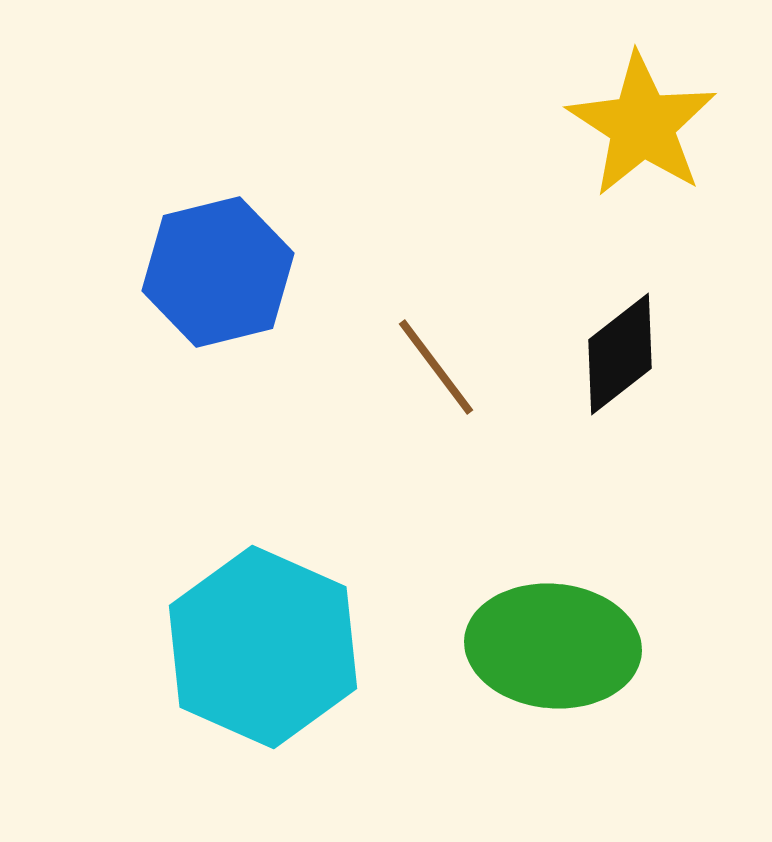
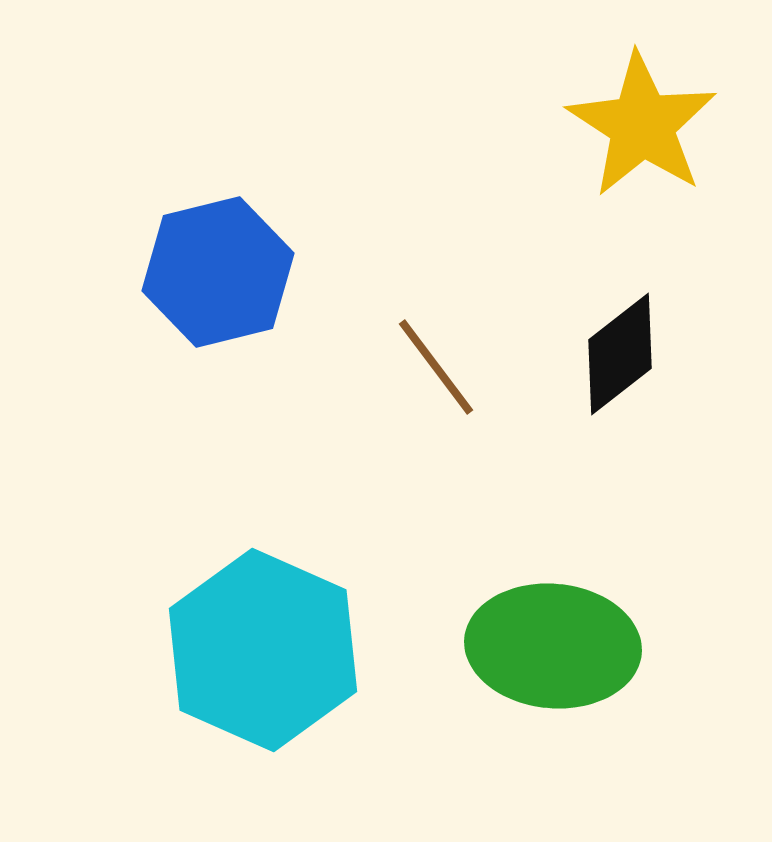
cyan hexagon: moved 3 px down
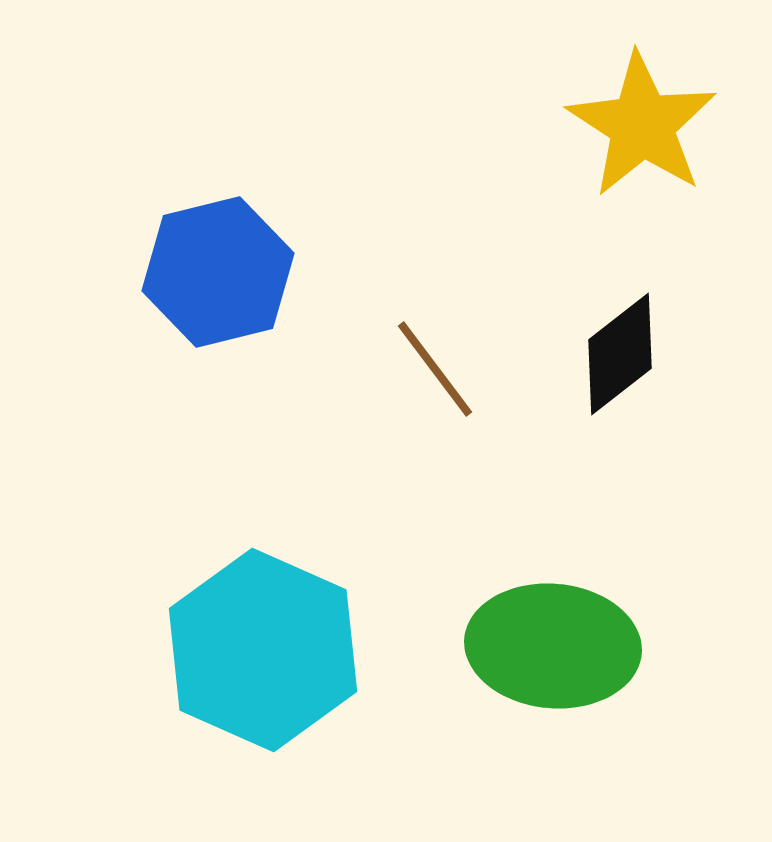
brown line: moved 1 px left, 2 px down
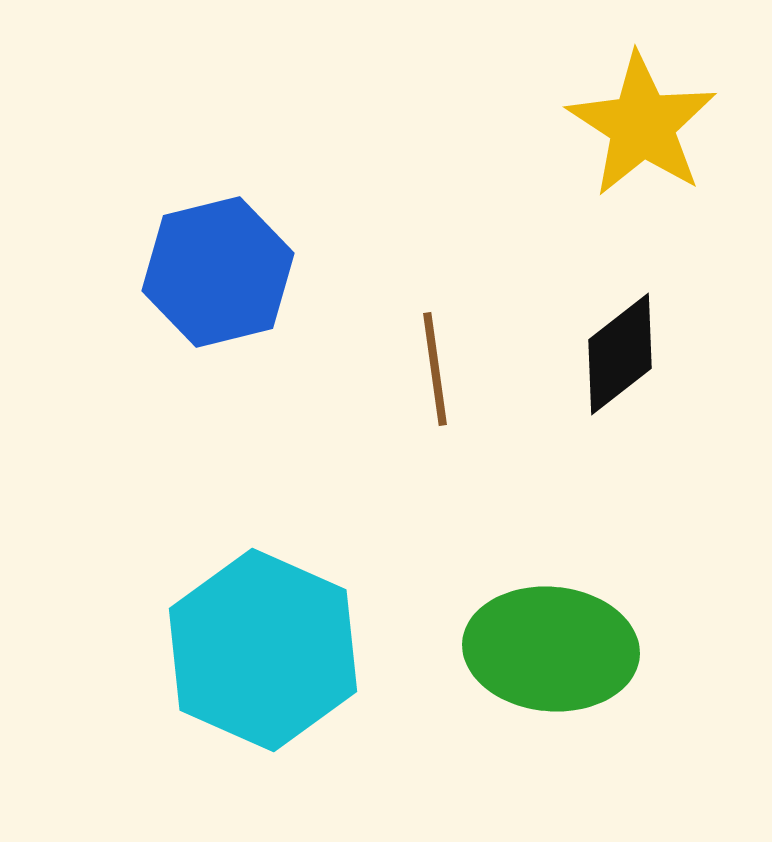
brown line: rotated 29 degrees clockwise
green ellipse: moved 2 px left, 3 px down
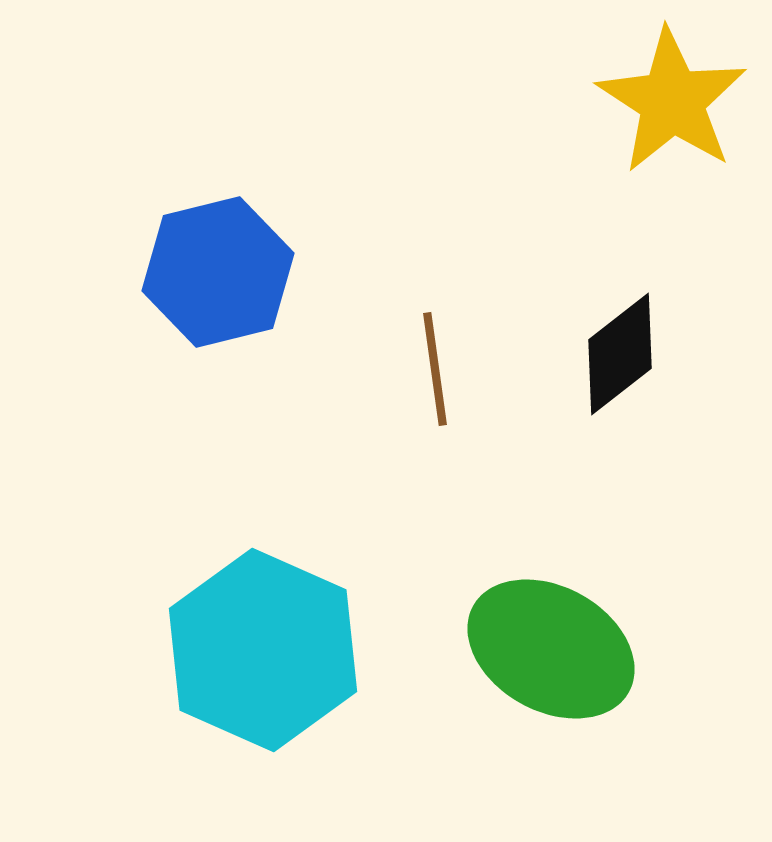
yellow star: moved 30 px right, 24 px up
green ellipse: rotated 24 degrees clockwise
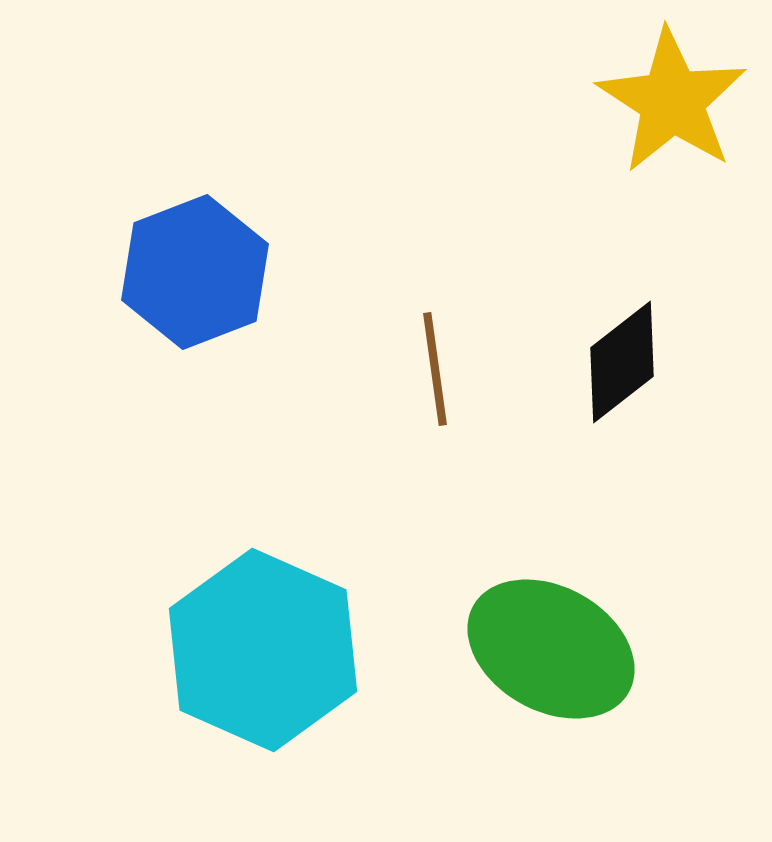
blue hexagon: moved 23 px left; rotated 7 degrees counterclockwise
black diamond: moved 2 px right, 8 px down
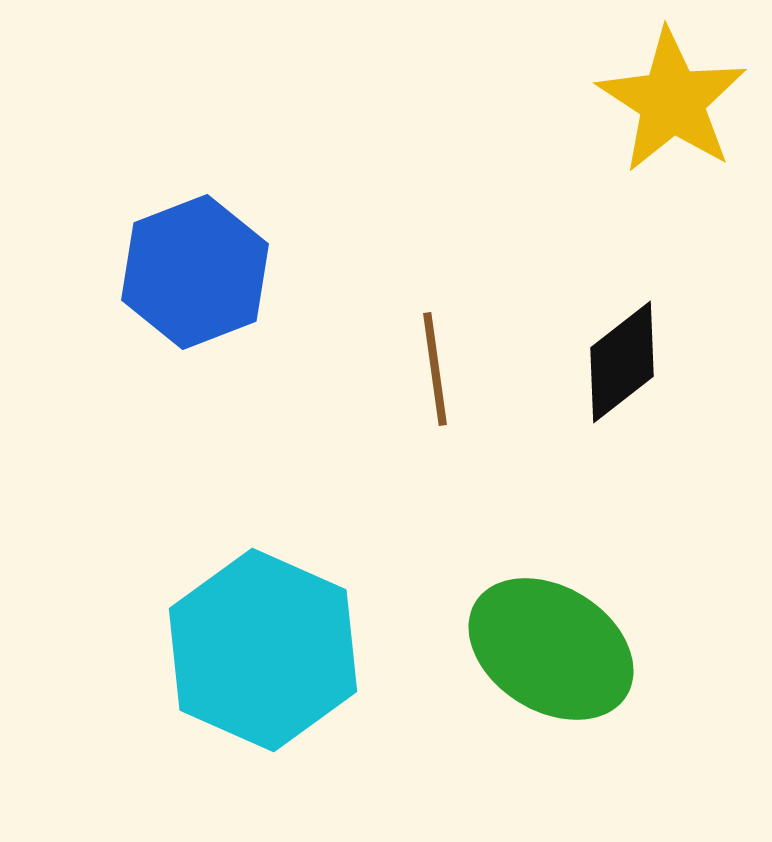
green ellipse: rotated 3 degrees clockwise
